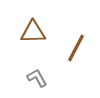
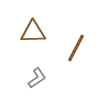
gray L-shape: rotated 85 degrees clockwise
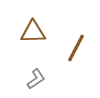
gray L-shape: moved 1 px left, 1 px down
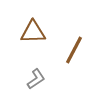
brown line: moved 2 px left, 2 px down
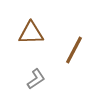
brown triangle: moved 2 px left, 1 px down
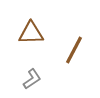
gray L-shape: moved 4 px left
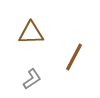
brown line: moved 7 px down
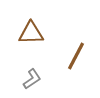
brown line: moved 2 px right, 1 px up
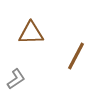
gray L-shape: moved 16 px left
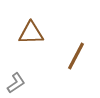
gray L-shape: moved 4 px down
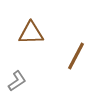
gray L-shape: moved 1 px right, 2 px up
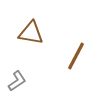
brown triangle: rotated 12 degrees clockwise
